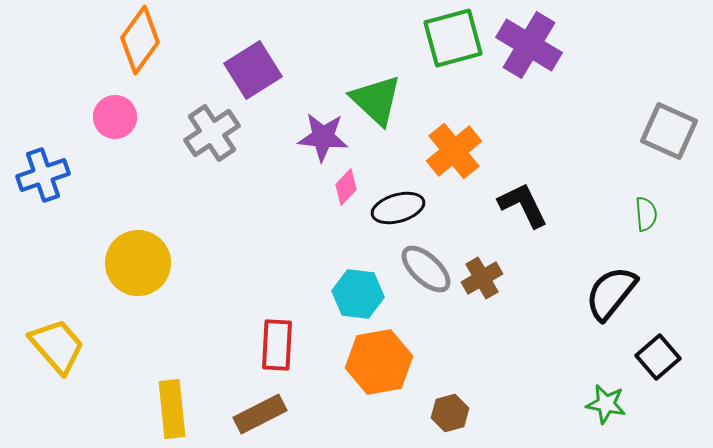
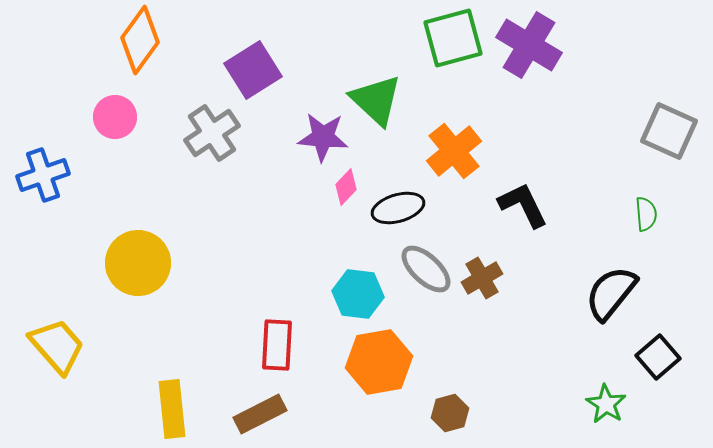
green star: rotated 21 degrees clockwise
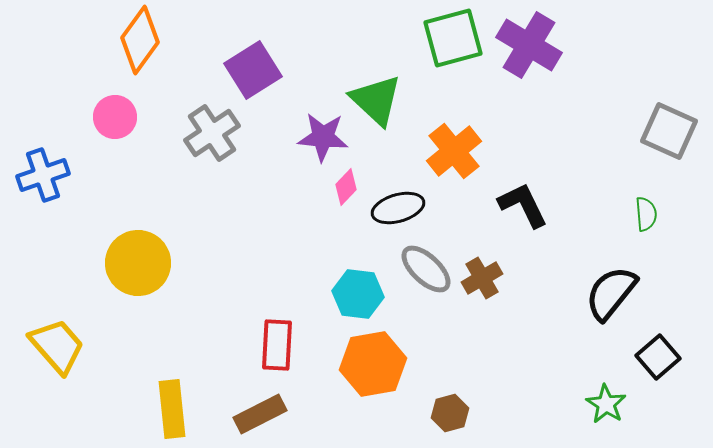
orange hexagon: moved 6 px left, 2 px down
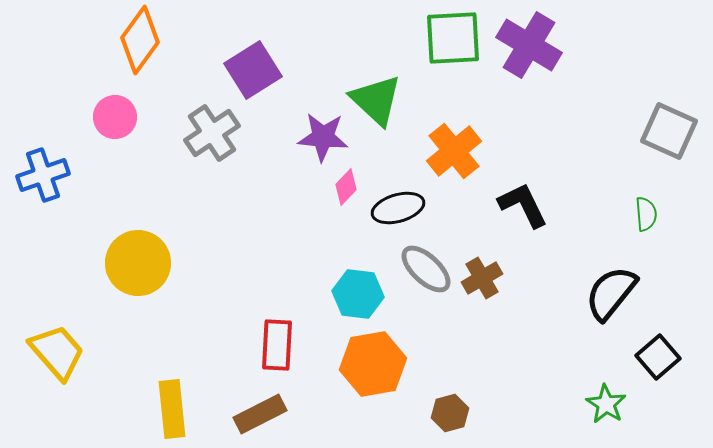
green square: rotated 12 degrees clockwise
yellow trapezoid: moved 6 px down
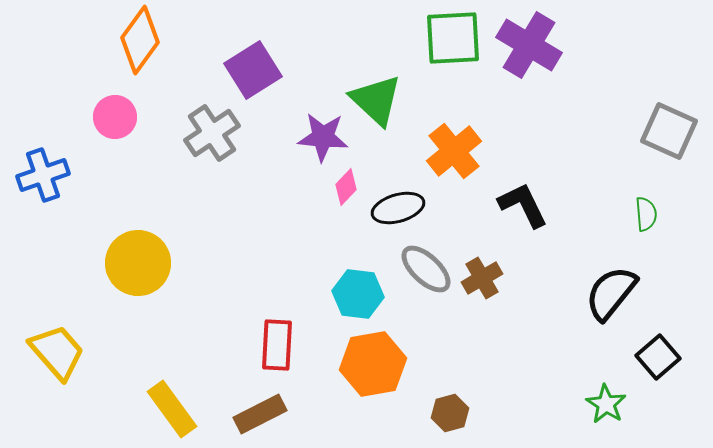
yellow rectangle: rotated 30 degrees counterclockwise
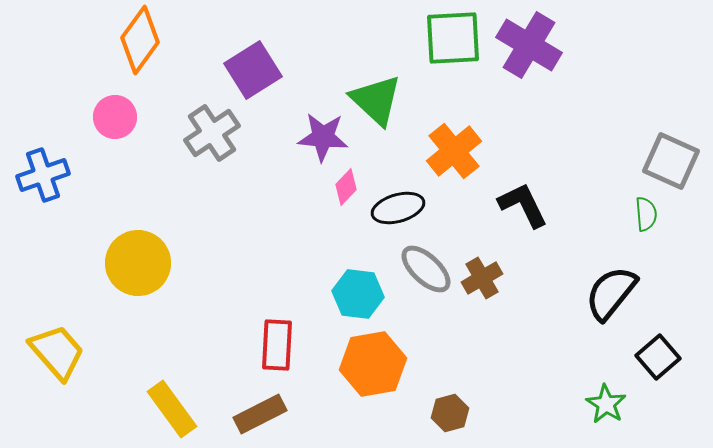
gray square: moved 2 px right, 30 px down
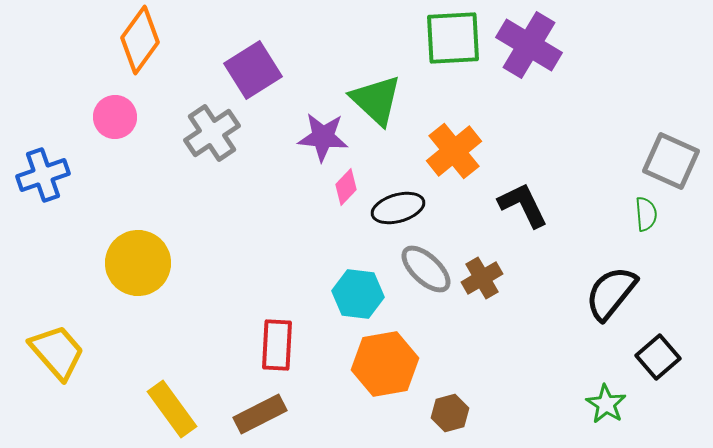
orange hexagon: moved 12 px right
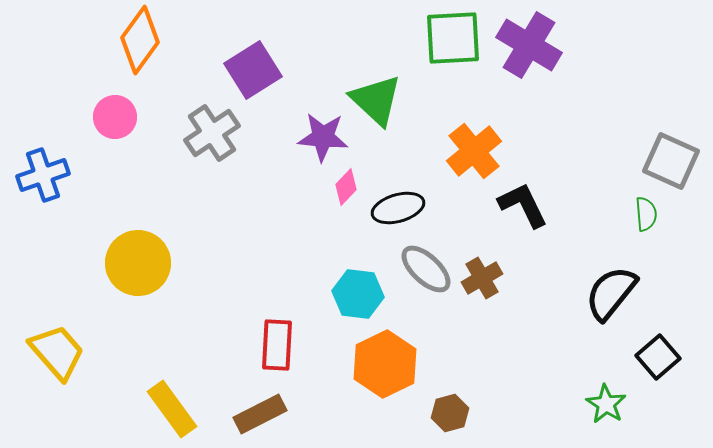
orange cross: moved 20 px right
orange hexagon: rotated 16 degrees counterclockwise
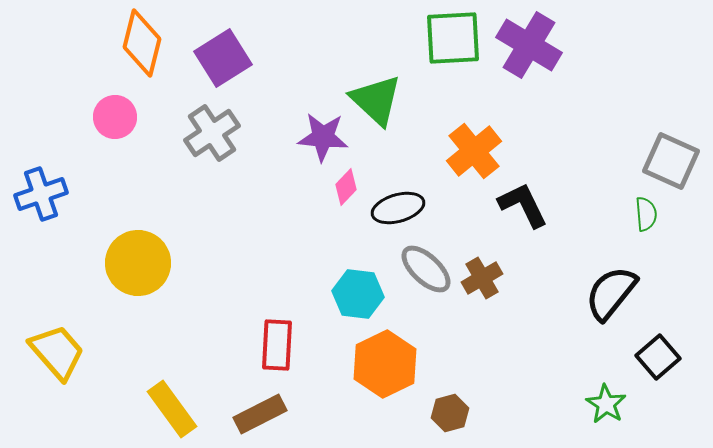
orange diamond: moved 2 px right, 3 px down; rotated 22 degrees counterclockwise
purple square: moved 30 px left, 12 px up
blue cross: moved 2 px left, 19 px down
